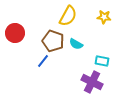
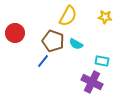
yellow star: moved 1 px right
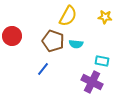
red circle: moved 3 px left, 3 px down
cyan semicircle: rotated 24 degrees counterclockwise
blue line: moved 8 px down
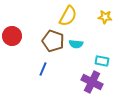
blue line: rotated 16 degrees counterclockwise
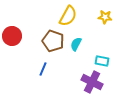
cyan semicircle: rotated 112 degrees clockwise
